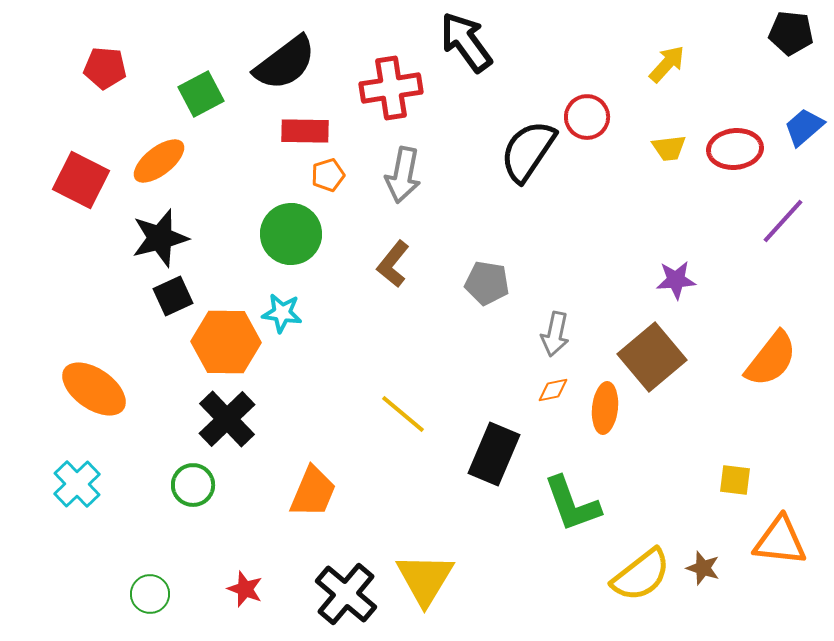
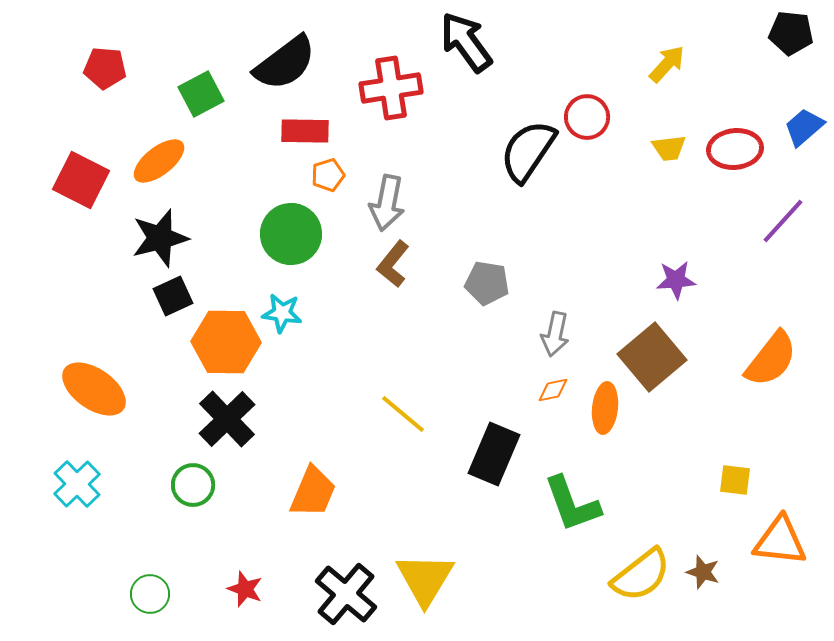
gray arrow at (403, 175): moved 16 px left, 28 px down
brown star at (703, 568): moved 4 px down
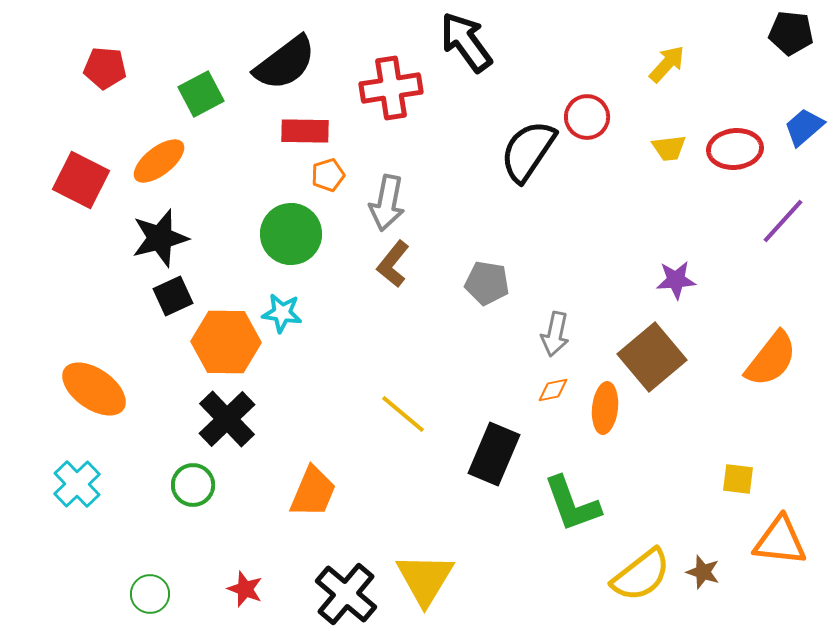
yellow square at (735, 480): moved 3 px right, 1 px up
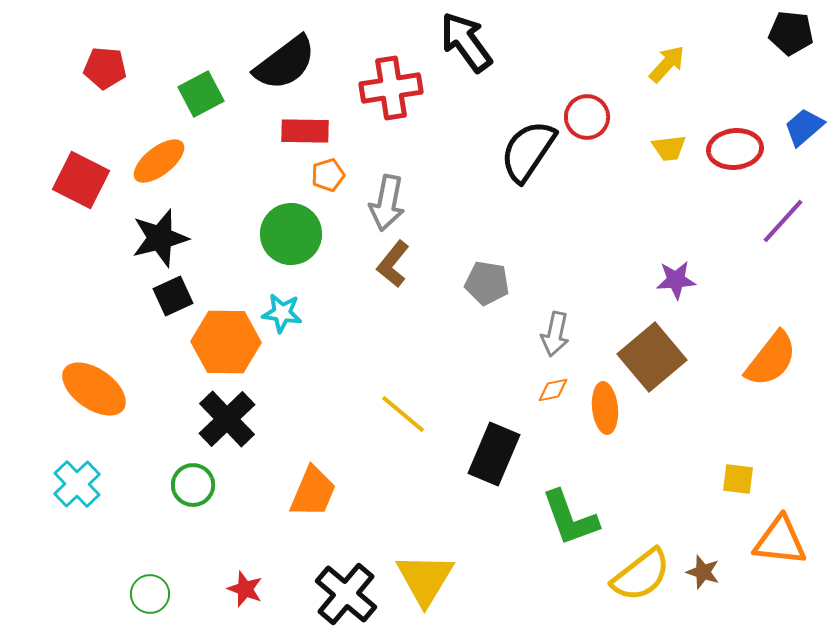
orange ellipse at (605, 408): rotated 12 degrees counterclockwise
green L-shape at (572, 504): moved 2 px left, 14 px down
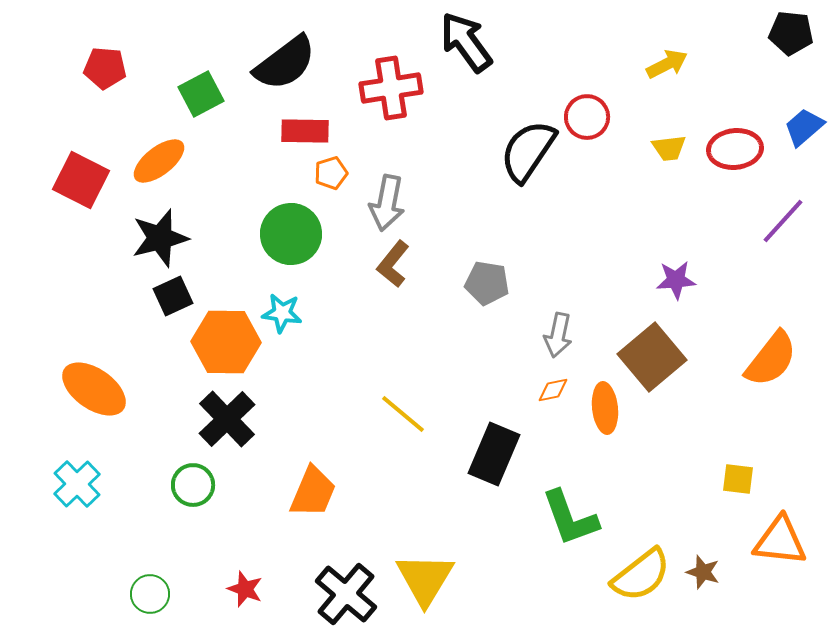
yellow arrow at (667, 64): rotated 21 degrees clockwise
orange pentagon at (328, 175): moved 3 px right, 2 px up
gray arrow at (555, 334): moved 3 px right, 1 px down
